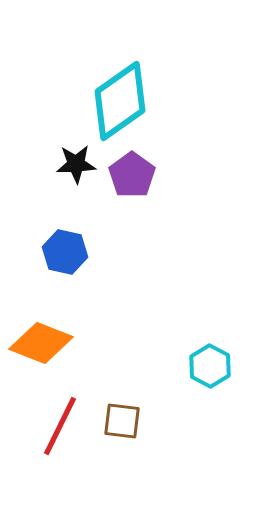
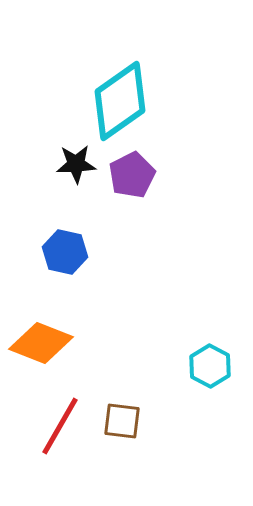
purple pentagon: rotated 9 degrees clockwise
red line: rotated 4 degrees clockwise
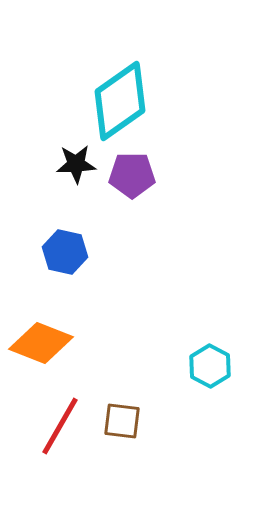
purple pentagon: rotated 27 degrees clockwise
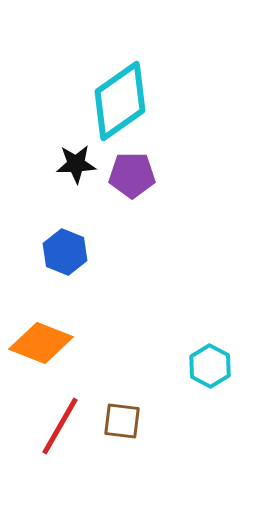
blue hexagon: rotated 9 degrees clockwise
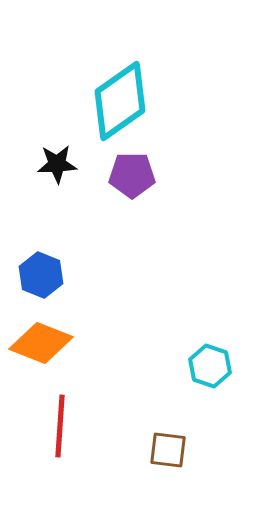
black star: moved 19 px left
blue hexagon: moved 24 px left, 23 px down
cyan hexagon: rotated 9 degrees counterclockwise
brown square: moved 46 px right, 29 px down
red line: rotated 26 degrees counterclockwise
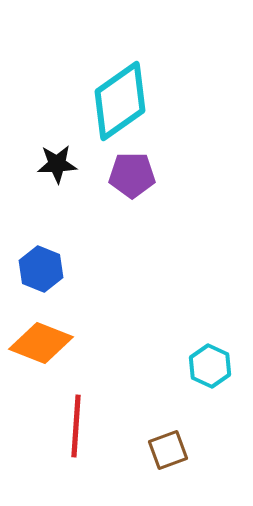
blue hexagon: moved 6 px up
cyan hexagon: rotated 6 degrees clockwise
red line: moved 16 px right
brown square: rotated 27 degrees counterclockwise
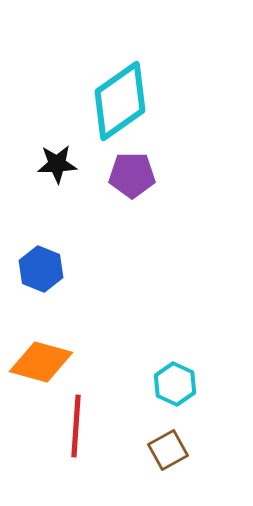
orange diamond: moved 19 px down; rotated 6 degrees counterclockwise
cyan hexagon: moved 35 px left, 18 px down
brown square: rotated 9 degrees counterclockwise
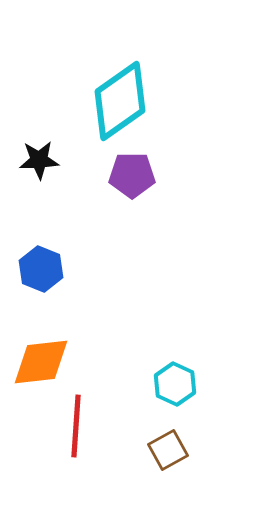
black star: moved 18 px left, 4 px up
orange diamond: rotated 22 degrees counterclockwise
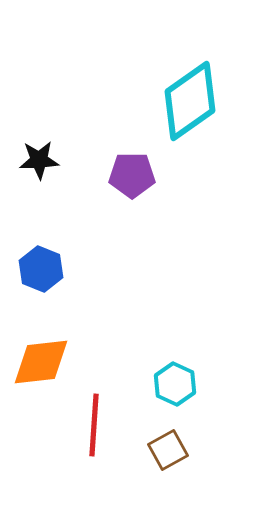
cyan diamond: moved 70 px right
red line: moved 18 px right, 1 px up
